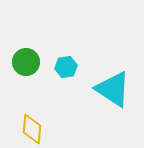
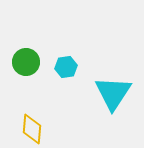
cyan triangle: moved 4 px down; rotated 30 degrees clockwise
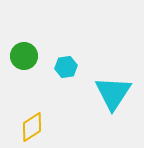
green circle: moved 2 px left, 6 px up
yellow diamond: moved 2 px up; rotated 52 degrees clockwise
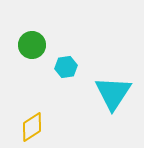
green circle: moved 8 px right, 11 px up
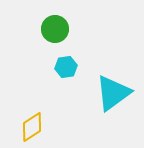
green circle: moved 23 px right, 16 px up
cyan triangle: rotated 21 degrees clockwise
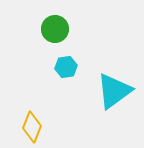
cyan triangle: moved 1 px right, 2 px up
yellow diamond: rotated 36 degrees counterclockwise
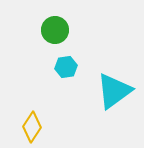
green circle: moved 1 px down
yellow diamond: rotated 12 degrees clockwise
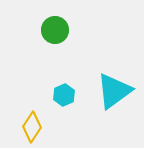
cyan hexagon: moved 2 px left, 28 px down; rotated 15 degrees counterclockwise
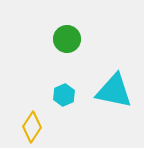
green circle: moved 12 px right, 9 px down
cyan triangle: rotated 48 degrees clockwise
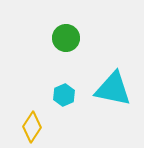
green circle: moved 1 px left, 1 px up
cyan triangle: moved 1 px left, 2 px up
